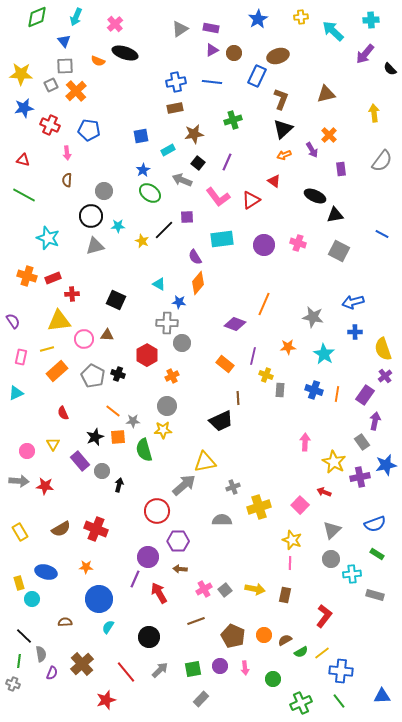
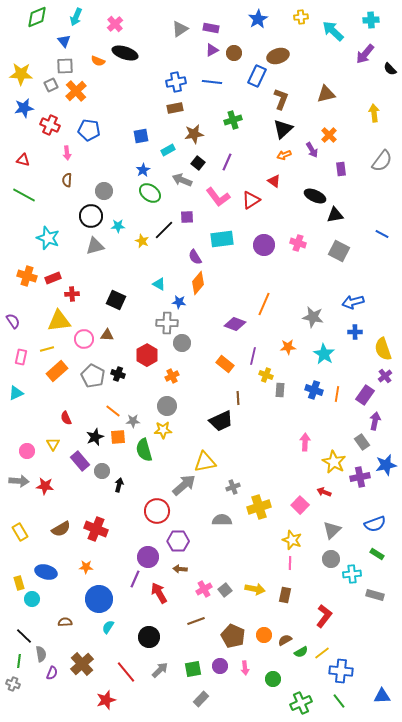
red semicircle at (63, 413): moved 3 px right, 5 px down
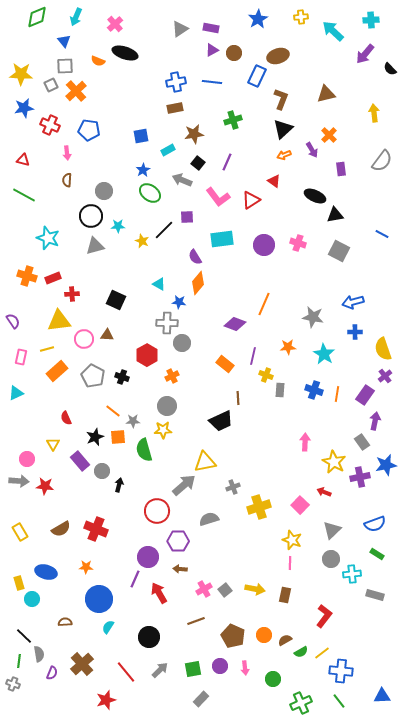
black cross at (118, 374): moved 4 px right, 3 px down
pink circle at (27, 451): moved 8 px down
gray semicircle at (222, 520): moved 13 px left, 1 px up; rotated 18 degrees counterclockwise
gray semicircle at (41, 654): moved 2 px left
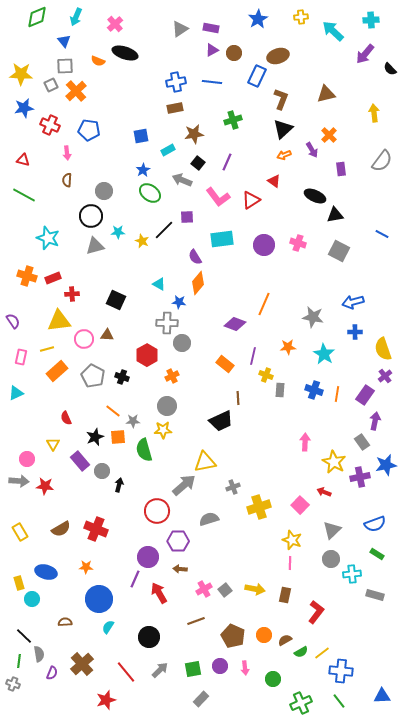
cyan star at (118, 226): moved 6 px down
red L-shape at (324, 616): moved 8 px left, 4 px up
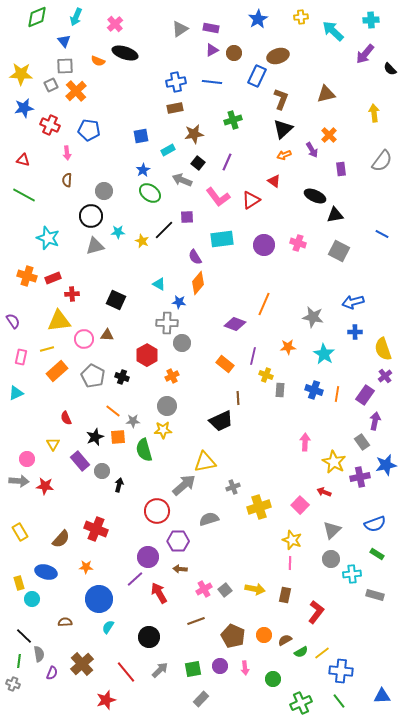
brown semicircle at (61, 529): moved 10 px down; rotated 18 degrees counterclockwise
purple line at (135, 579): rotated 24 degrees clockwise
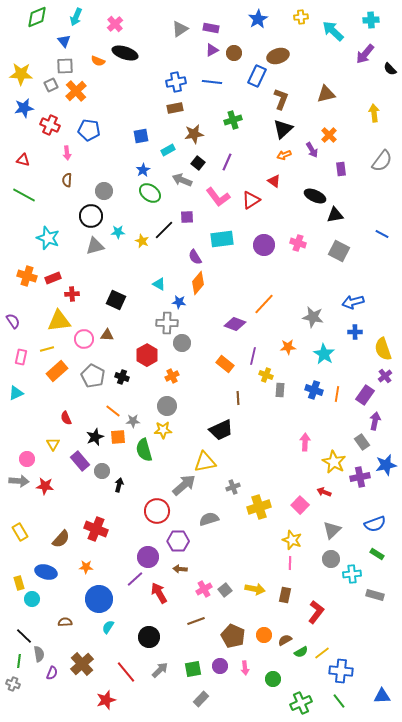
orange line at (264, 304): rotated 20 degrees clockwise
black trapezoid at (221, 421): moved 9 px down
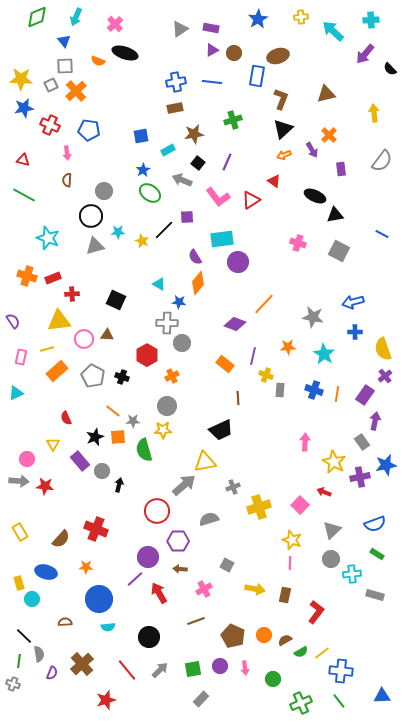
yellow star at (21, 74): moved 5 px down
blue rectangle at (257, 76): rotated 15 degrees counterclockwise
purple circle at (264, 245): moved 26 px left, 17 px down
gray square at (225, 590): moved 2 px right, 25 px up; rotated 24 degrees counterclockwise
cyan semicircle at (108, 627): rotated 128 degrees counterclockwise
red line at (126, 672): moved 1 px right, 2 px up
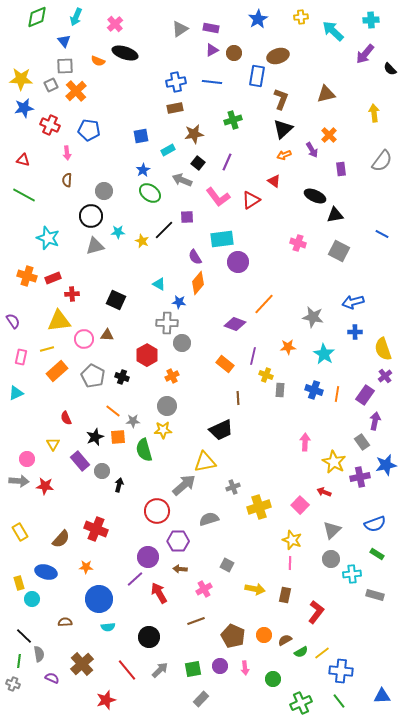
purple semicircle at (52, 673): moved 5 px down; rotated 88 degrees counterclockwise
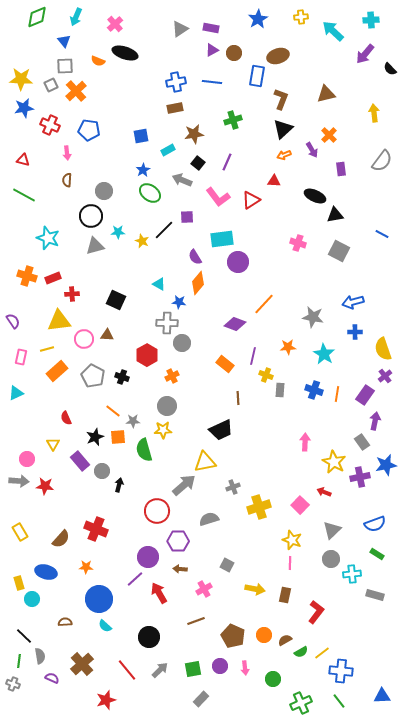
red triangle at (274, 181): rotated 32 degrees counterclockwise
cyan semicircle at (108, 627): moved 3 px left, 1 px up; rotated 48 degrees clockwise
gray semicircle at (39, 654): moved 1 px right, 2 px down
